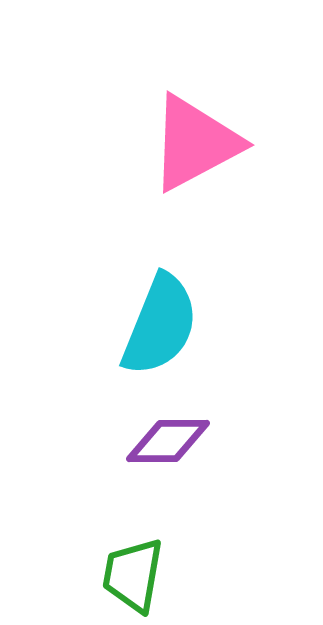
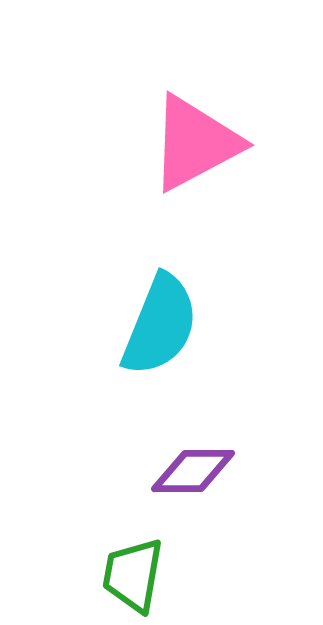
purple diamond: moved 25 px right, 30 px down
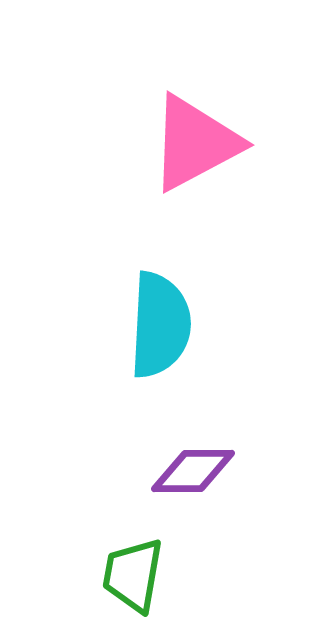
cyan semicircle: rotated 19 degrees counterclockwise
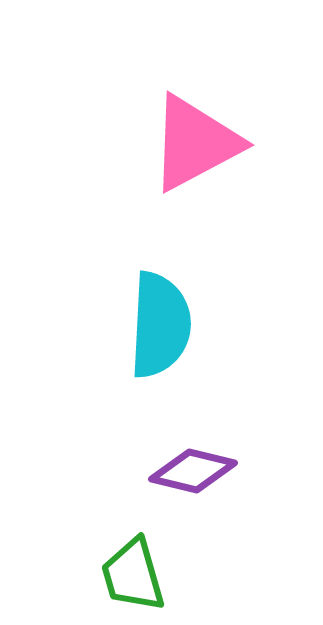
purple diamond: rotated 14 degrees clockwise
green trapezoid: rotated 26 degrees counterclockwise
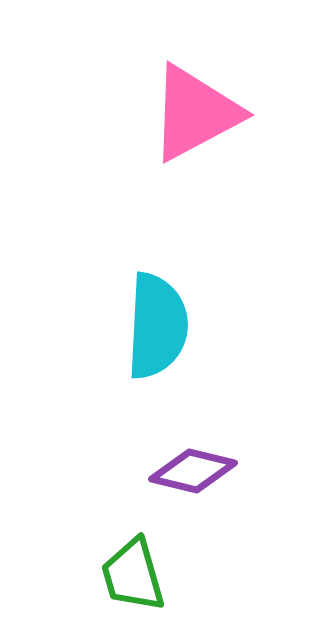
pink triangle: moved 30 px up
cyan semicircle: moved 3 px left, 1 px down
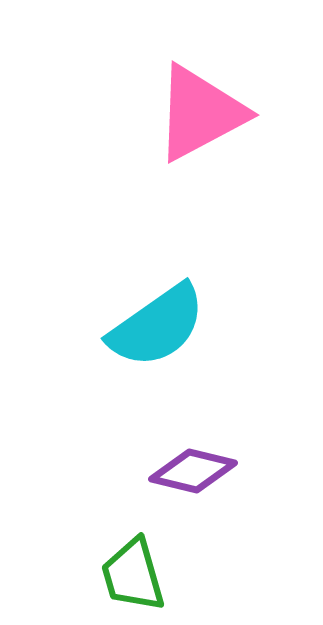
pink triangle: moved 5 px right
cyan semicircle: rotated 52 degrees clockwise
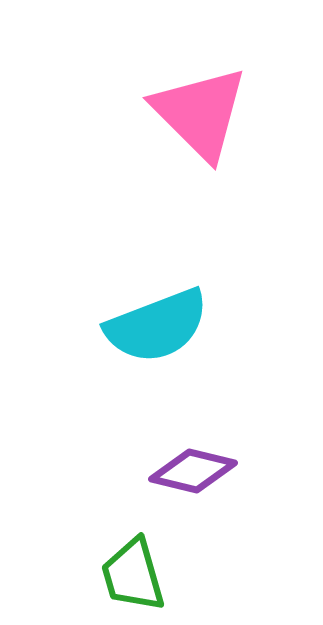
pink triangle: rotated 47 degrees counterclockwise
cyan semicircle: rotated 14 degrees clockwise
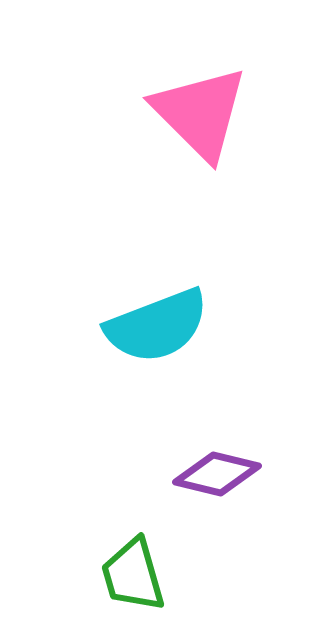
purple diamond: moved 24 px right, 3 px down
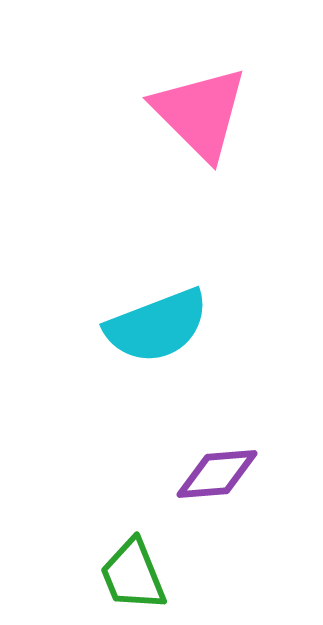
purple diamond: rotated 18 degrees counterclockwise
green trapezoid: rotated 6 degrees counterclockwise
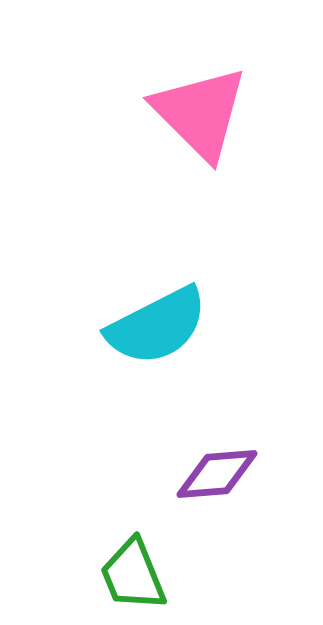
cyan semicircle: rotated 6 degrees counterclockwise
